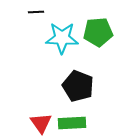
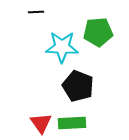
cyan star: moved 9 px down
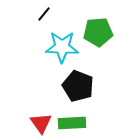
black line: moved 8 px right, 2 px down; rotated 49 degrees counterclockwise
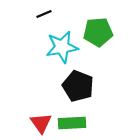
black line: rotated 28 degrees clockwise
cyan star: rotated 12 degrees counterclockwise
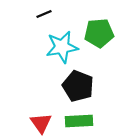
green pentagon: moved 1 px right, 1 px down
green rectangle: moved 7 px right, 2 px up
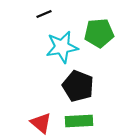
red triangle: rotated 15 degrees counterclockwise
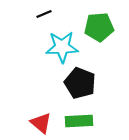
green pentagon: moved 6 px up
cyan star: rotated 8 degrees clockwise
black pentagon: moved 2 px right, 3 px up
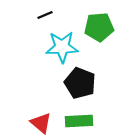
black line: moved 1 px right, 1 px down
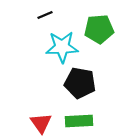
green pentagon: moved 2 px down
black pentagon: rotated 12 degrees counterclockwise
red triangle: rotated 15 degrees clockwise
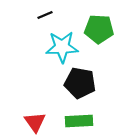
green pentagon: rotated 8 degrees clockwise
red triangle: moved 6 px left, 1 px up
